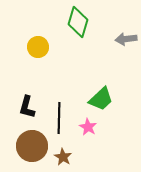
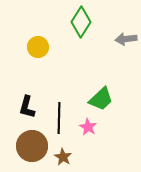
green diamond: moved 3 px right; rotated 16 degrees clockwise
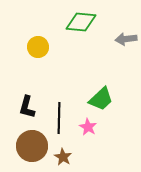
green diamond: rotated 64 degrees clockwise
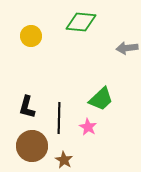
gray arrow: moved 1 px right, 9 px down
yellow circle: moved 7 px left, 11 px up
brown star: moved 1 px right, 3 px down
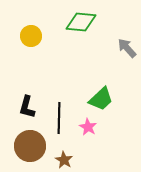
gray arrow: rotated 55 degrees clockwise
brown circle: moved 2 px left
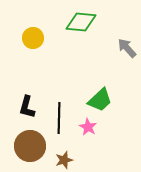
yellow circle: moved 2 px right, 2 px down
green trapezoid: moved 1 px left, 1 px down
brown star: rotated 24 degrees clockwise
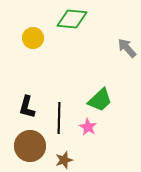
green diamond: moved 9 px left, 3 px up
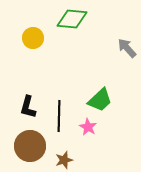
black L-shape: moved 1 px right
black line: moved 2 px up
